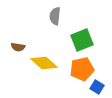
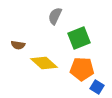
gray semicircle: rotated 18 degrees clockwise
green square: moved 3 px left, 2 px up
brown semicircle: moved 2 px up
orange pentagon: rotated 15 degrees clockwise
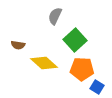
green square: moved 4 px left, 2 px down; rotated 20 degrees counterclockwise
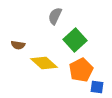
orange pentagon: moved 1 px left, 1 px down; rotated 30 degrees counterclockwise
blue square: rotated 24 degrees counterclockwise
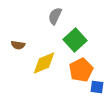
yellow diamond: rotated 64 degrees counterclockwise
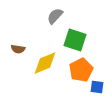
gray semicircle: rotated 18 degrees clockwise
green square: rotated 30 degrees counterclockwise
brown semicircle: moved 4 px down
yellow diamond: moved 1 px right
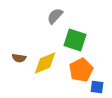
brown semicircle: moved 1 px right, 9 px down
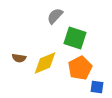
green square: moved 2 px up
orange pentagon: moved 1 px left, 2 px up
